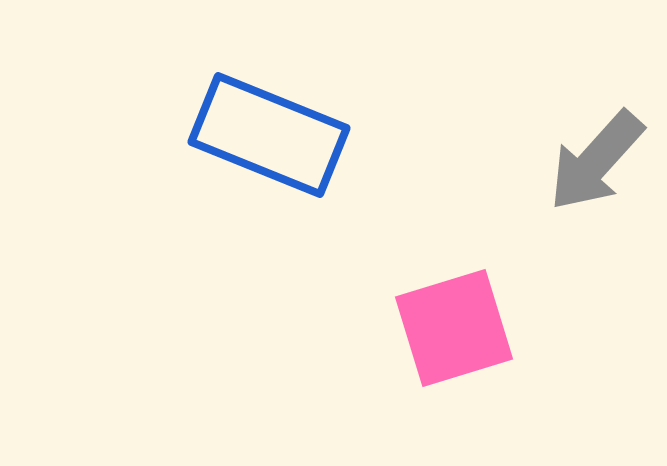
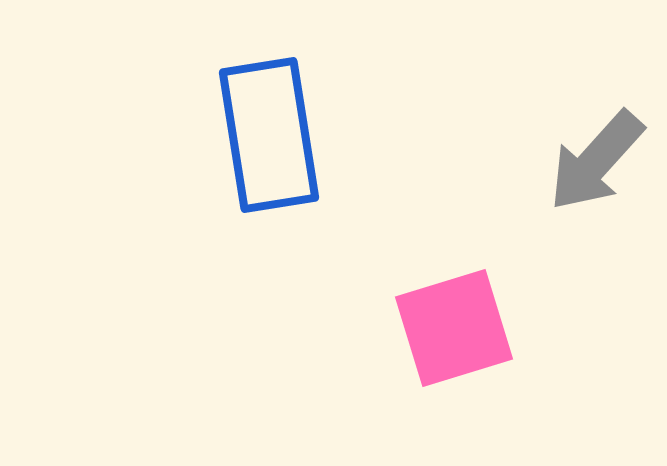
blue rectangle: rotated 59 degrees clockwise
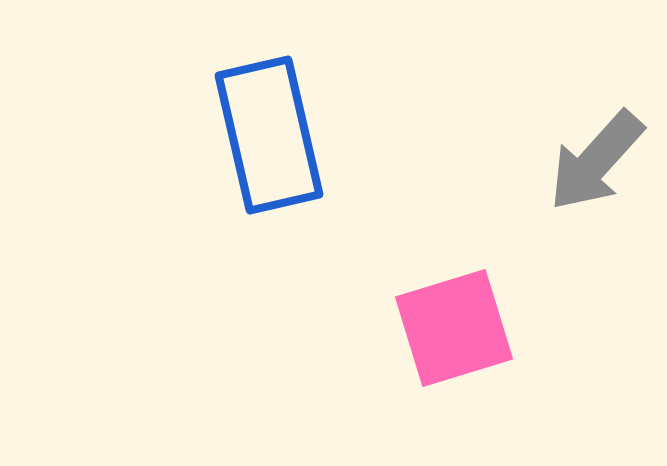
blue rectangle: rotated 4 degrees counterclockwise
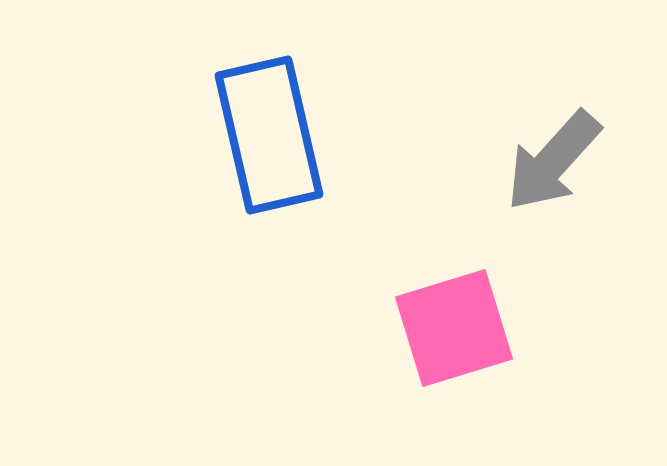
gray arrow: moved 43 px left
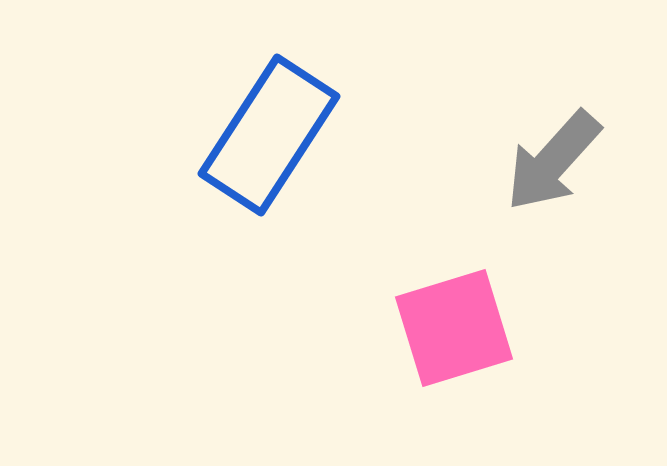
blue rectangle: rotated 46 degrees clockwise
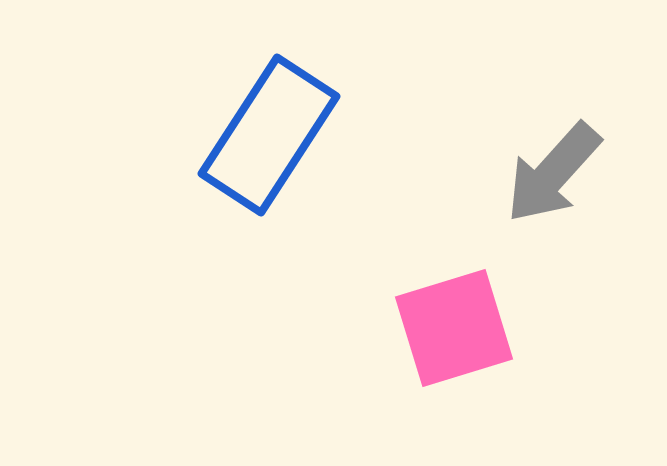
gray arrow: moved 12 px down
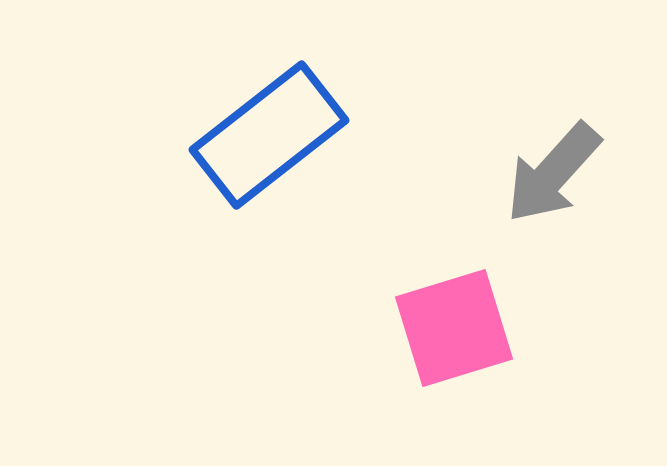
blue rectangle: rotated 19 degrees clockwise
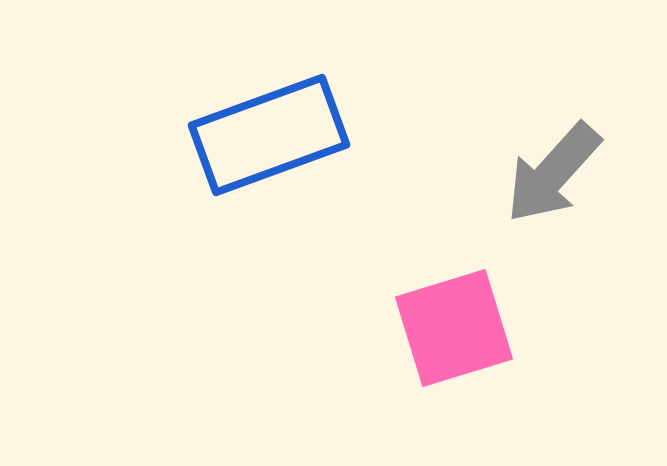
blue rectangle: rotated 18 degrees clockwise
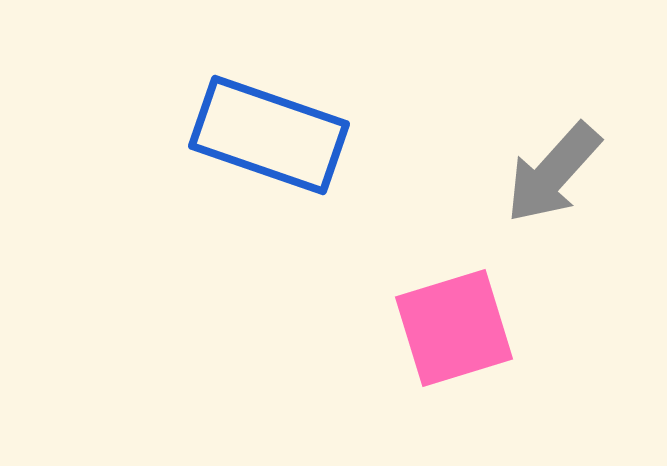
blue rectangle: rotated 39 degrees clockwise
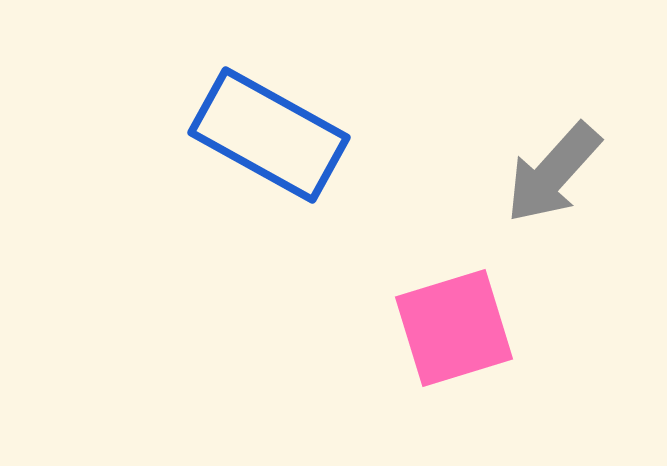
blue rectangle: rotated 10 degrees clockwise
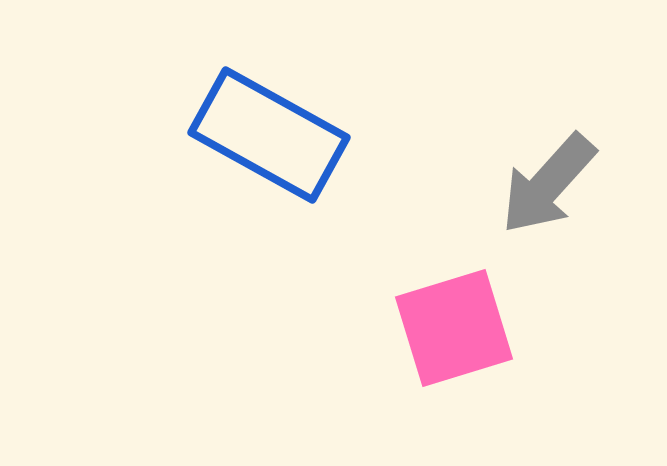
gray arrow: moved 5 px left, 11 px down
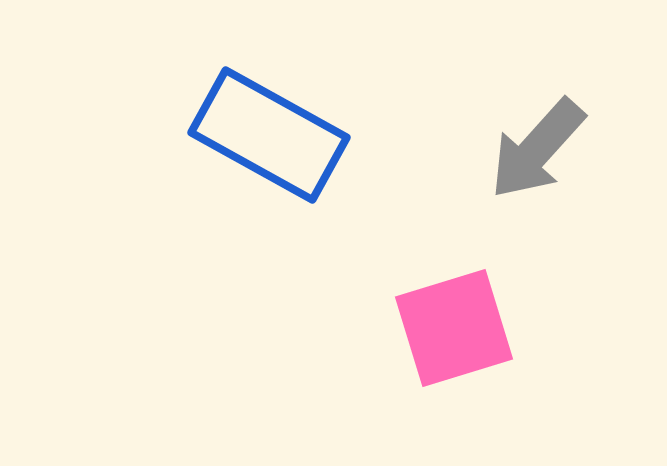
gray arrow: moved 11 px left, 35 px up
